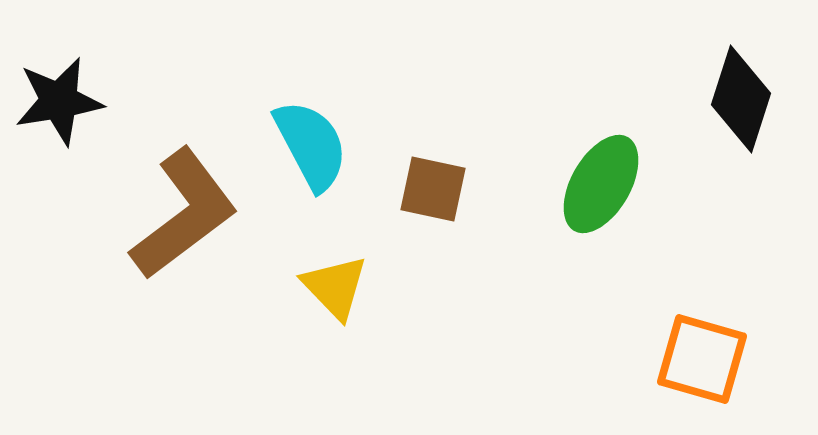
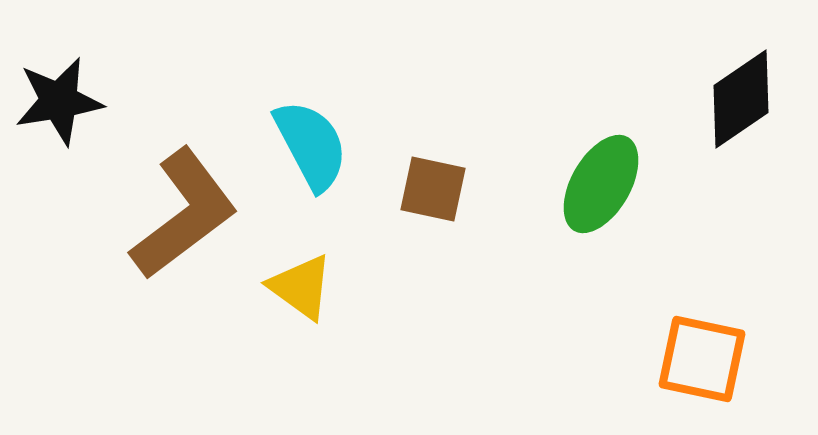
black diamond: rotated 38 degrees clockwise
yellow triangle: moved 34 px left; rotated 10 degrees counterclockwise
orange square: rotated 4 degrees counterclockwise
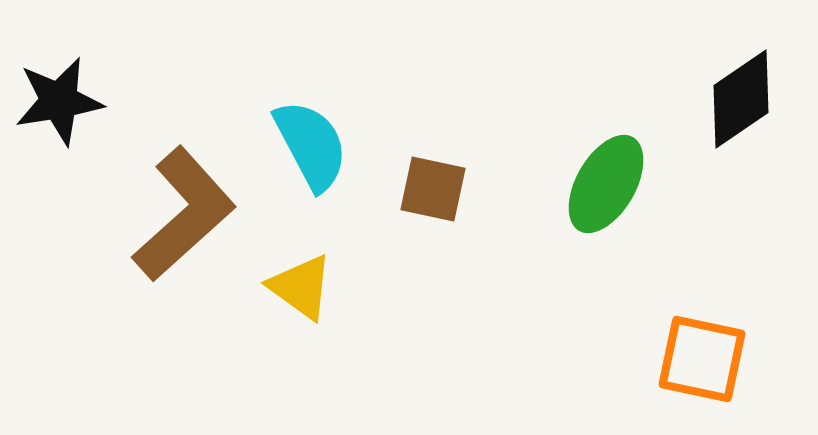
green ellipse: moved 5 px right
brown L-shape: rotated 5 degrees counterclockwise
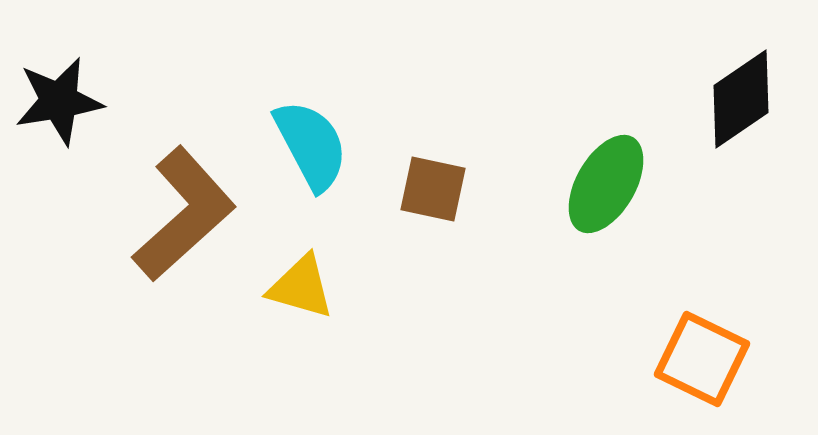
yellow triangle: rotated 20 degrees counterclockwise
orange square: rotated 14 degrees clockwise
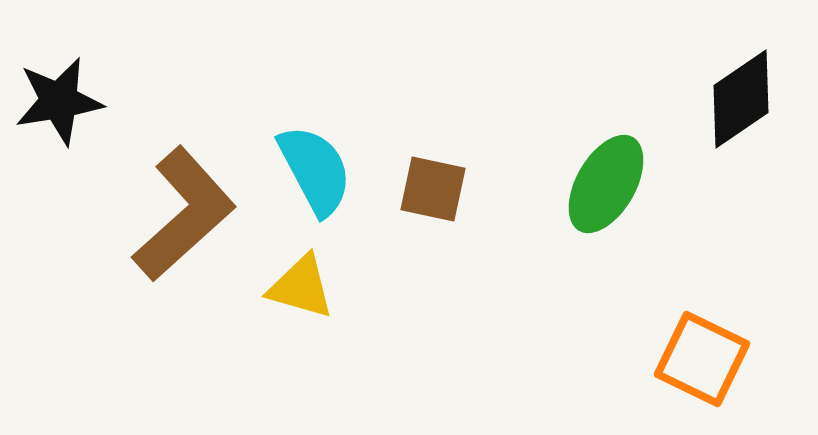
cyan semicircle: moved 4 px right, 25 px down
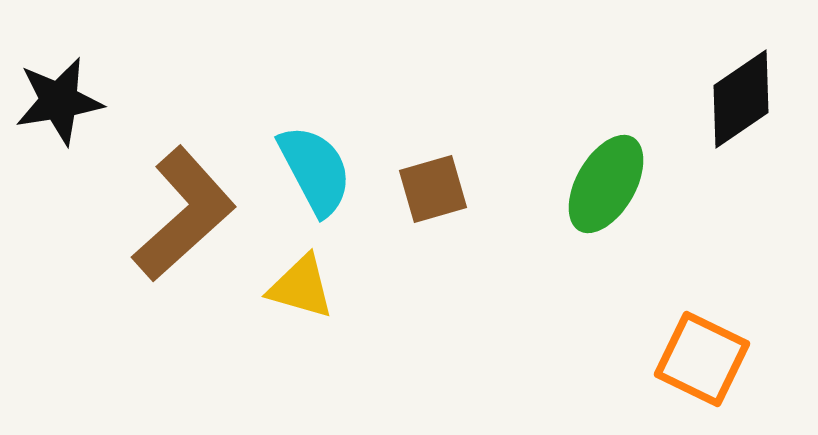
brown square: rotated 28 degrees counterclockwise
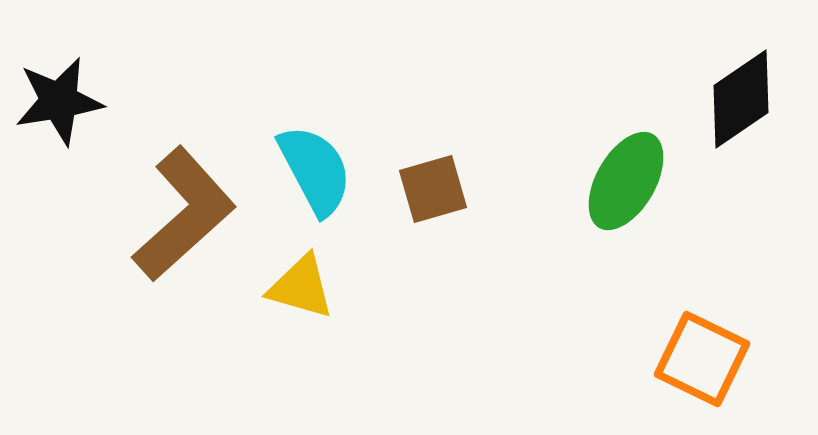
green ellipse: moved 20 px right, 3 px up
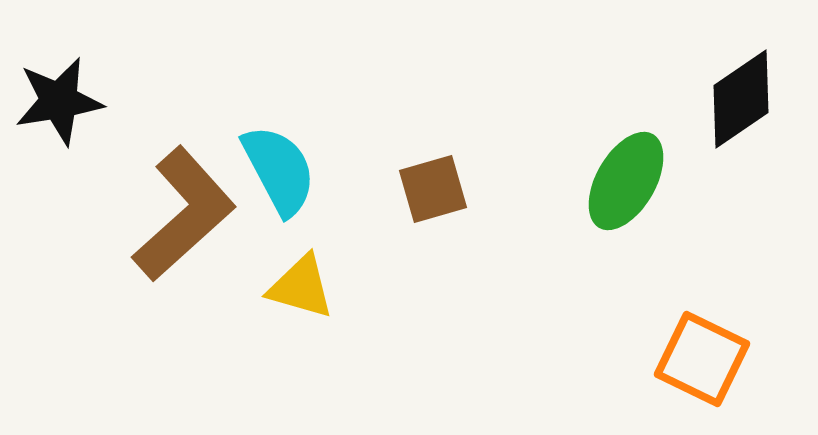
cyan semicircle: moved 36 px left
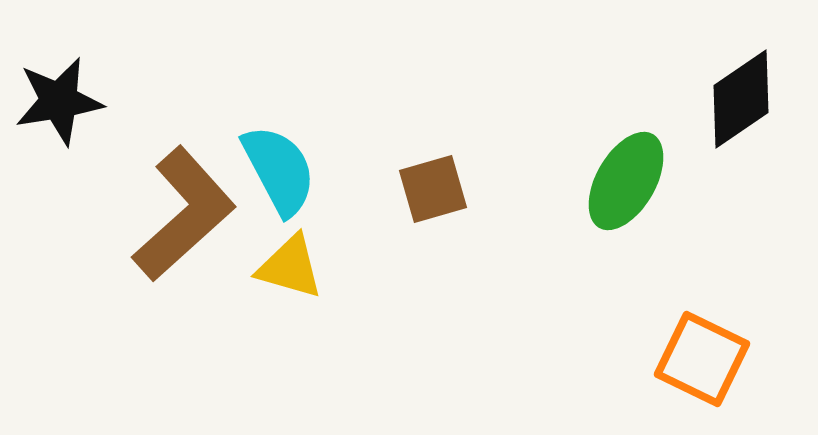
yellow triangle: moved 11 px left, 20 px up
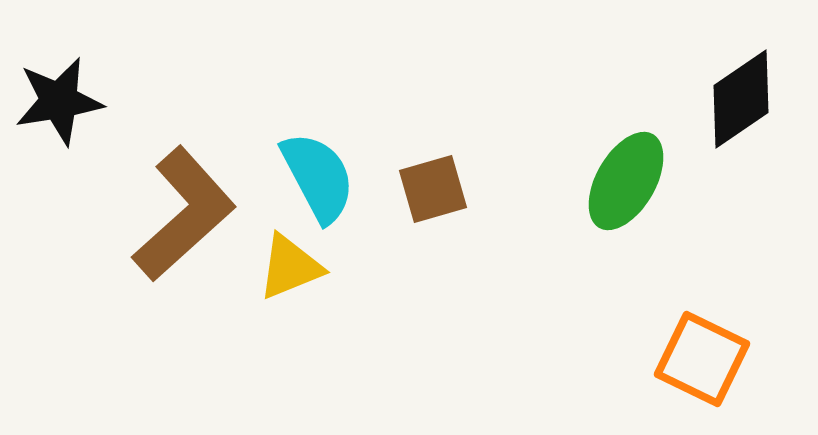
cyan semicircle: moved 39 px right, 7 px down
yellow triangle: rotated 38 degrees counterclockwise
